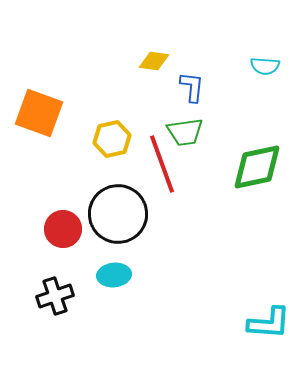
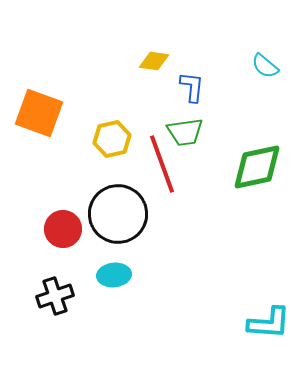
cyan semicircle: rotated 36 degrees clockwise
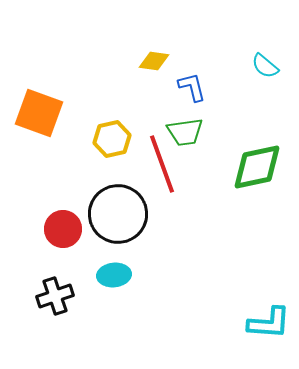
blue L-shape: rotated 20 degrees counterclockwise
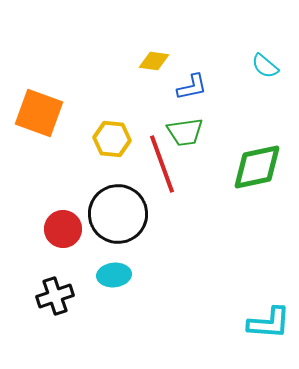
blue L-shape: rotated 92 degrees clockwise
yellow hexagon: rotated 18 degrees clockwise
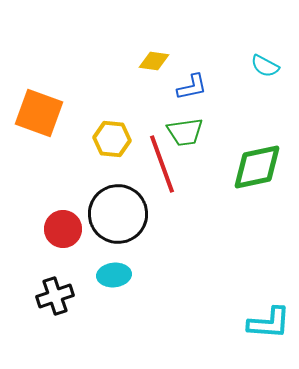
cyan semicircle: rotated 12 degrees counterclockwise
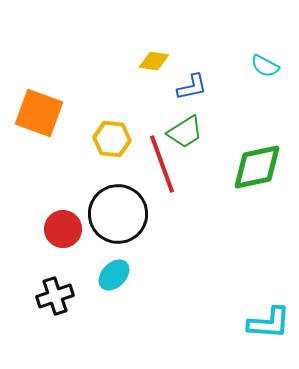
green trapezoid: rotated 24 degrees counterclockwise
cyan ellipse: rotated 40 degrees counterclockwise
